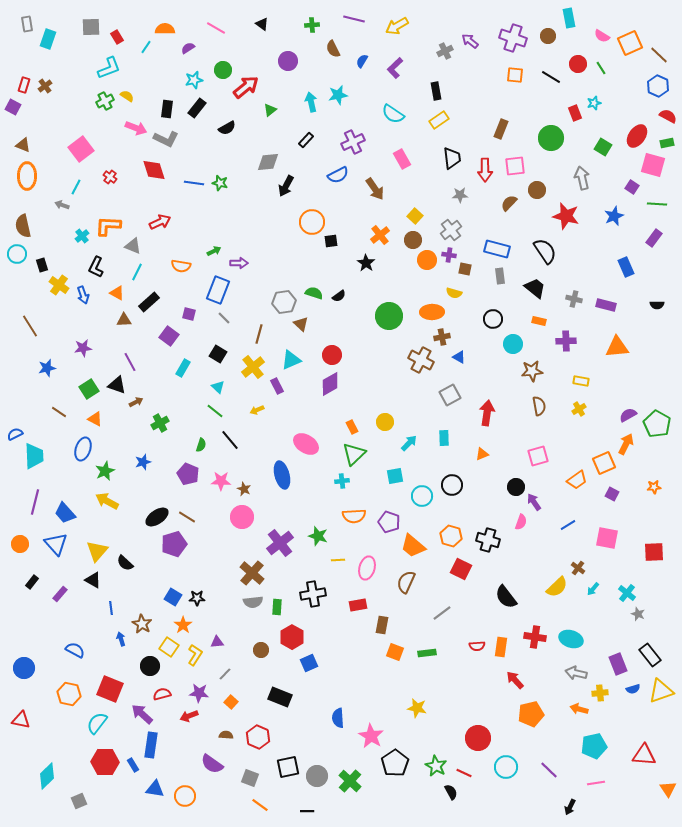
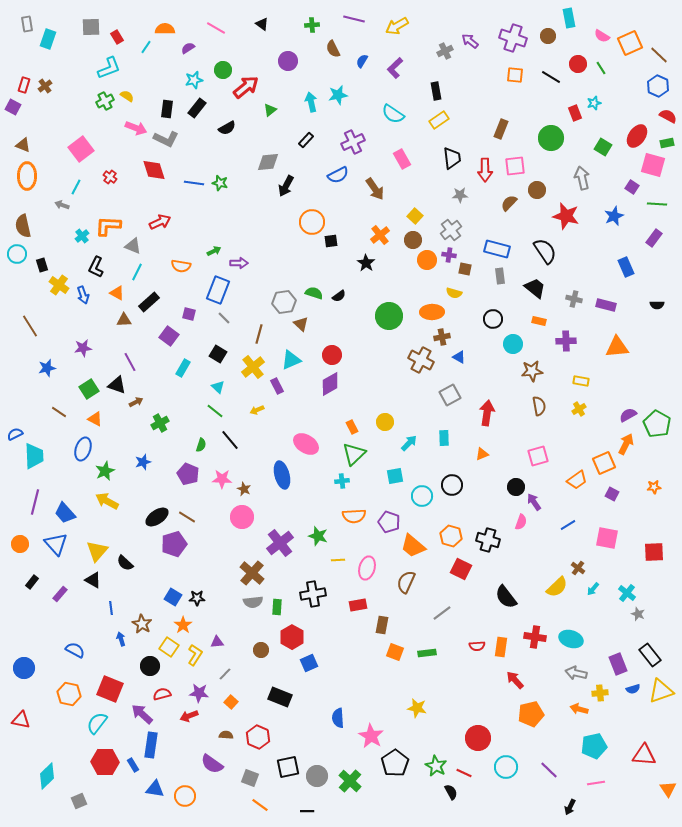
pink star at (221, 481): moved 1 px right, 2 px up
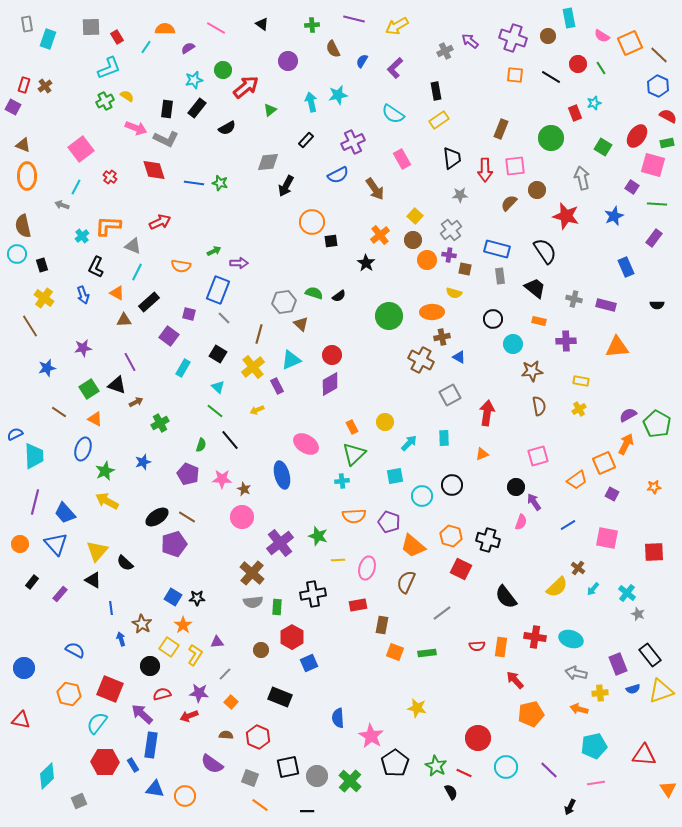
yellow cross at (59, 285): moved 15 px left, 13 px down
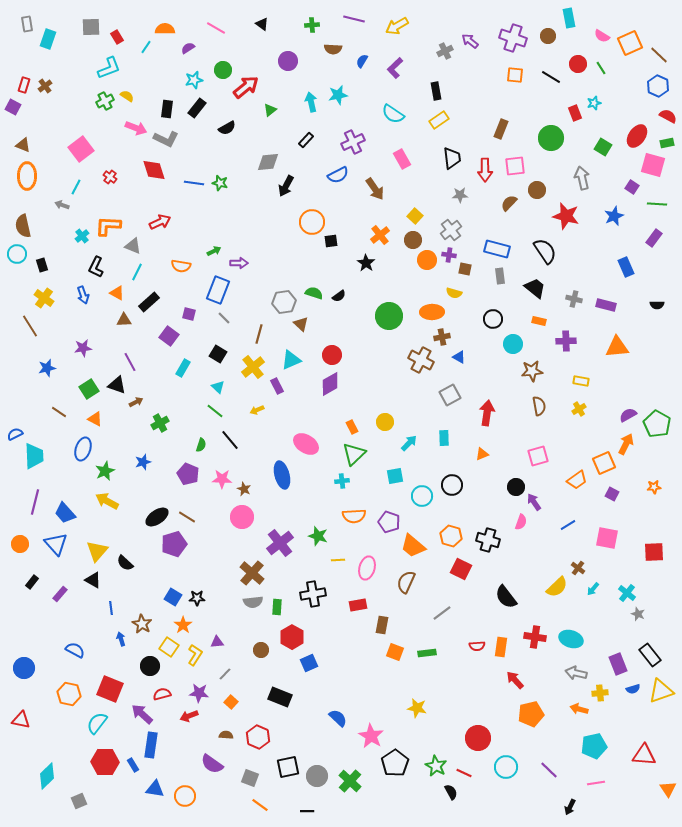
brown semicircle at (333, 49): rotated 60 degrees counterclockwise
blue semicircle at (338, 718): rotated 138 degrees clockwise
